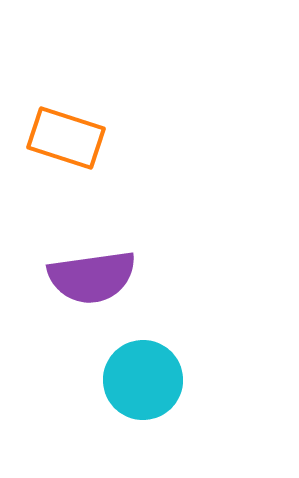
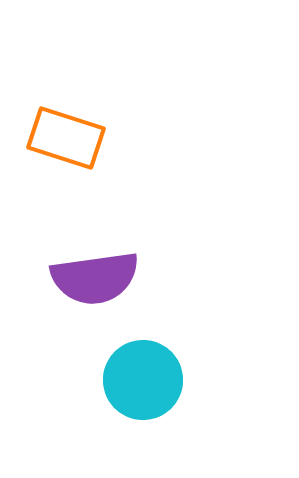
purple semicircle: moved 3 px right, 1 px down
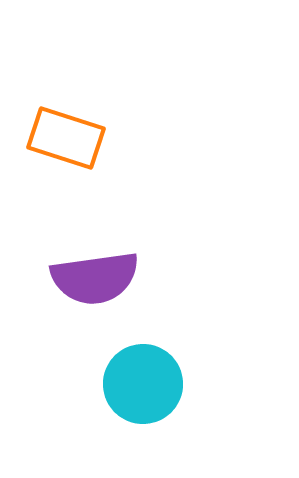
cyan circle: moved 4 px down
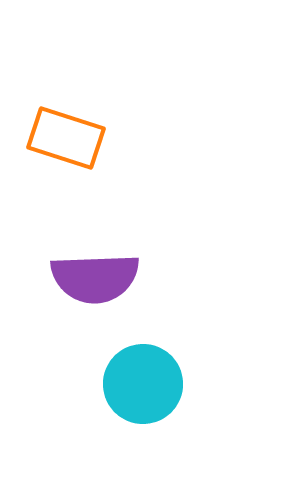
purple semicircle: rotated 6 degrees clockwise
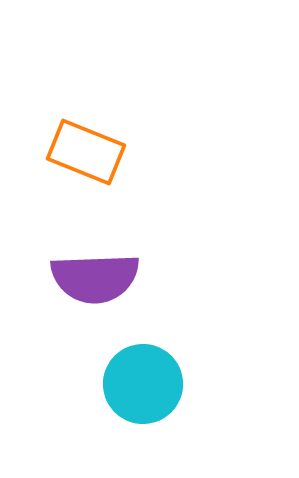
orange rectangle: moved 20 px right, 14 px down; rotated 4 degrees clockwise
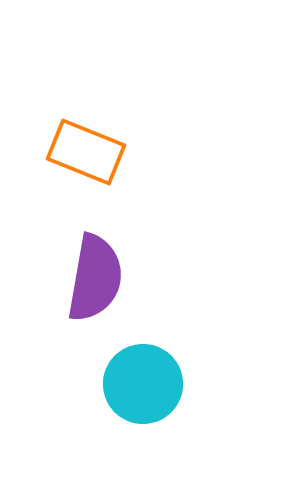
purple semicircle: rotated 78 degrees counterclockwise
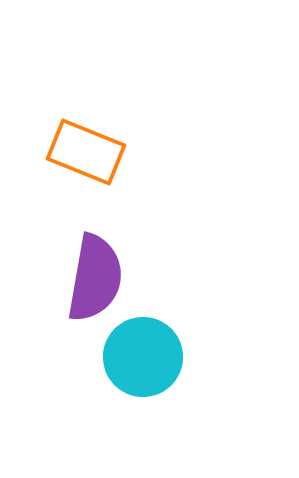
cyan circle: moved 27 px up
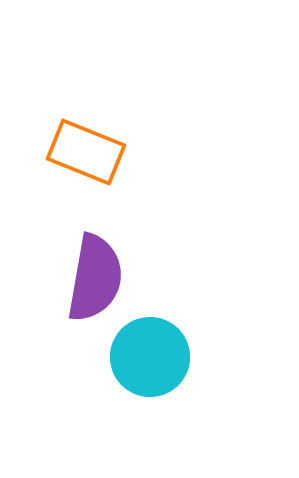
cyan circle: moved 7 px right
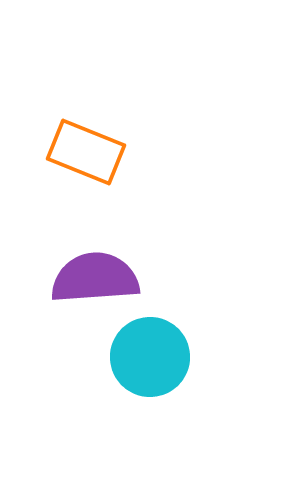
purple semicircle: rotated 104 degrees counterclockwise
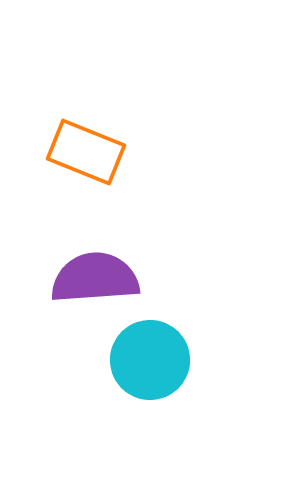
cyan circle: moved 3 px down
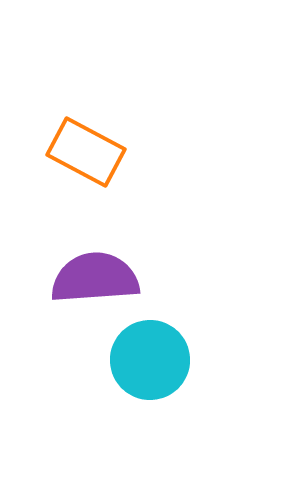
orange rectangle: rotated 6 degrees clockwise
